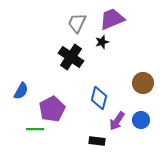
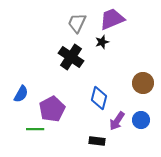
blue semicircle: moved 3 px down
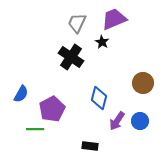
purple trapezoid: moved 2 px right
black star: rotated 24 degrees counterclockwise
blue circle: moved 1 px left, 1 px down
black rectangle: moved 7 px left, 5 px down
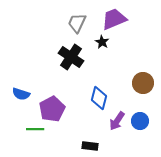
blue semicircle: rotated 78 degrees clockwise
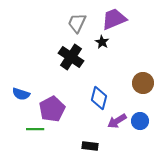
purple arrow: rotated 24 degrees clockwise
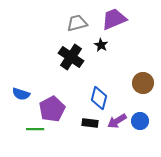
gray trapezoid: rotated 50 degrees clockwise
black star: moved 1 px left, 3 px down
black rectangle: moved 23 px up
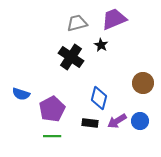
green line: moved 17 px right, 7 px down
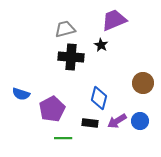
purple trapezoid: moved 1 px down
gray trapezoid: moved 12 px left, 6 px down
black cross: rotated 30 degrees counterclockwise
green line: moved 11 px right, 2 px down
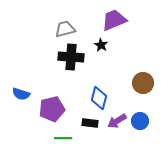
purple pentagon: rotated 15 degrees clockwise
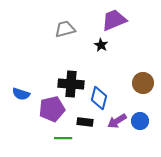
black cross: moved 27 px down
black rectangle: moved 5 px left, 1 px up
